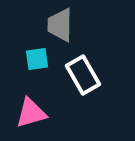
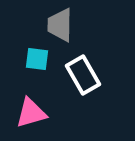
cyan square: rotated 15 degrees clockwise
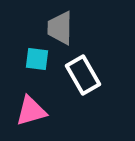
gray trapezoid: moved 3 px down
pink triangle: moved 2 px up
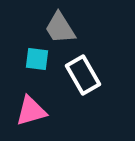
gray trapezoid: rotated 33 degrees counterclockwise
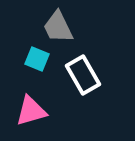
gray trapezoid: moved 2 px left, 1 px up; rotated 6 degrees clockwise
cyan square: rotated 15 degrees clockwise
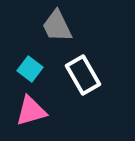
gray trapezoid: moved 1 px left, 1 px up
cyan square: moved 7 px left, 10 px down; rotated 15 degrees clockwise
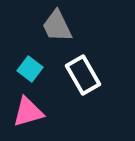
pink triangle: moved 3 px left, 1 px down
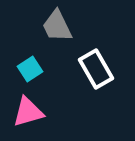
cyan square: rotated 20 degrees clockwise
white rectangle: moved 13 px right, 6 px up
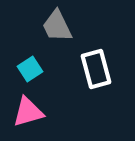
white rectangle: rotated 15 degrees clockwise
